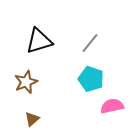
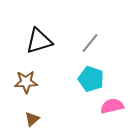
brown star: rotated 20 degrees clockwise
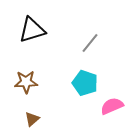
black triangle: moved 7 px left, 11 px up
cyan pentagon: moved 6 px left, 4 px down
pink semicircle: rotated 10 degrees counterclockwise
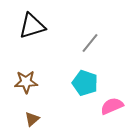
black triangle: moved 4 px up
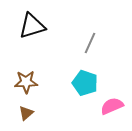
gray line: rotated 15 degrees counterclockwise
brown triangle: moved 6 px left, 6 px up
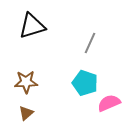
pink semicircle: moved 3 px left, 3 px up
